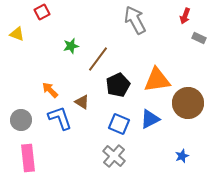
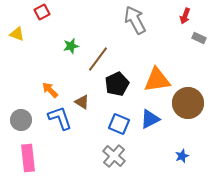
black pentagon: moved 1 px left, 1 px up
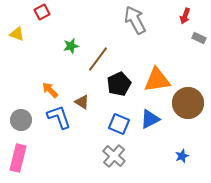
black pentagon: moved 2 px right
blue L-shape: moved 1 px left, 1 px up
pink rectangle: moved 10 px left; rotated 20 degrees clockwise
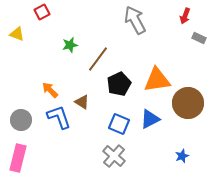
green star: moved 1 px left, 1 px up
